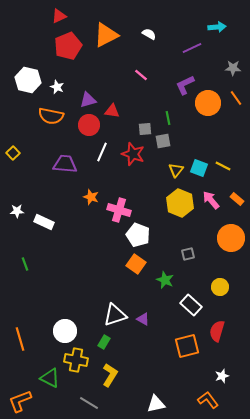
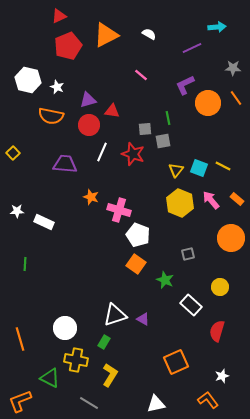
green line at (25, 264): rotated 24 degrees clockwise
white circle at (65, 331): moved 3 px up
orange square at (187, 346): moved 11 px left, 16 px down; rotated 10 degrees counterclockwise
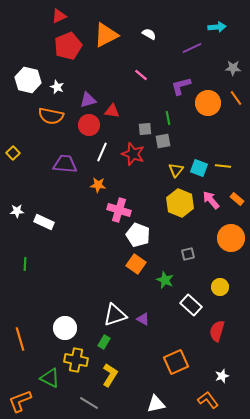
purple L-shape at (185, 85): moved 4 px left, 1 px down; rotated 10 degrees clockwise
yellow line at (223, 166): rotated 21 degrees counterclockwise
orange star at (91, 197): moved 7 px right, 12 px up; rotated 14 degrees counterclockwise
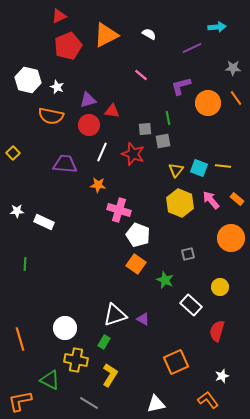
green triangle at (50, 378): moved 2 px down
orange L-shape at (20, 401): rotated 10 degrees clockwise
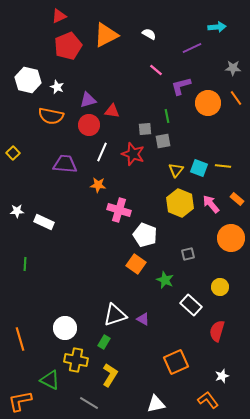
pink line at (141, 75): moved 15 px right, 5 px up
green line at (168, 118): moved 1 px left, 2 px up
pink arrow at (211, 200): moved 4 px down
white pentagon at (138, 235): moved 7 px right
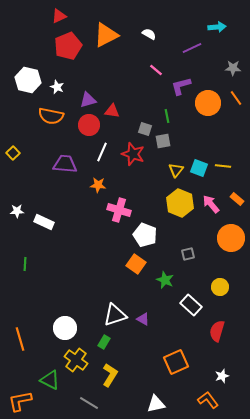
gray square at (145, 129): rotated 24 degrees clockwise
yellow cross at (76, 360): rotated 25 degrees clockwise
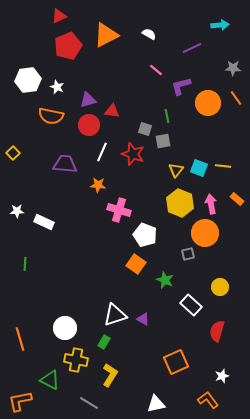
cyan arrow at (217, 27): moved 3 px right, 2 px up
white hexagon at (28, 80): rotated 20 degrees counterclockwise
pink arrow at (211, 204): rotated 30 degrees clockwise
orange circle at (231, 238): moved 26 px left, 5 px up
yellow cross at (76, 360): rotated 25 degrees counterclockwise
